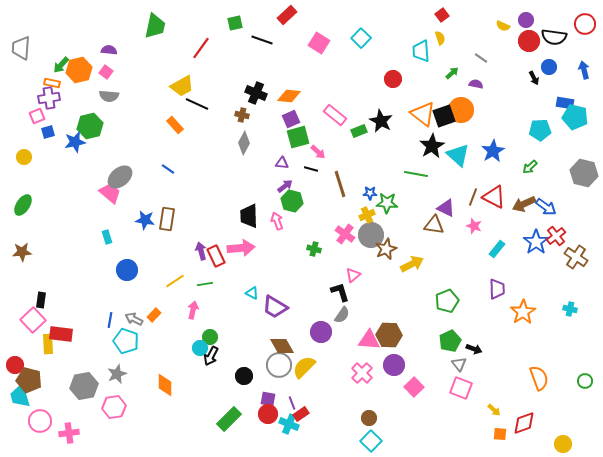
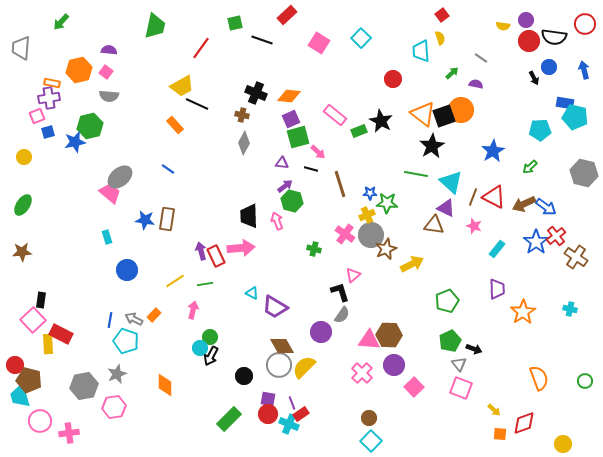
yellow semicircle at (503, 26): rotated 16 degrees counterclockwise
green arrow at (61, 65): moved 43 px up
cyan triangle at (458, 155): moved 7 px left, 27 px down
red rectangle at (61, 334): rotated 20 degrees clockwise
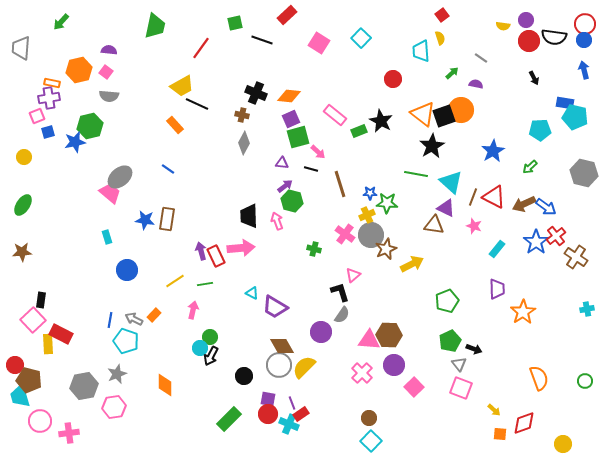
blue circle at (549, 67): moved 35 px right, 27 px up
cyan cross at (570, 309): moved 17 px right; rotated 24 degrees counterclockwise
